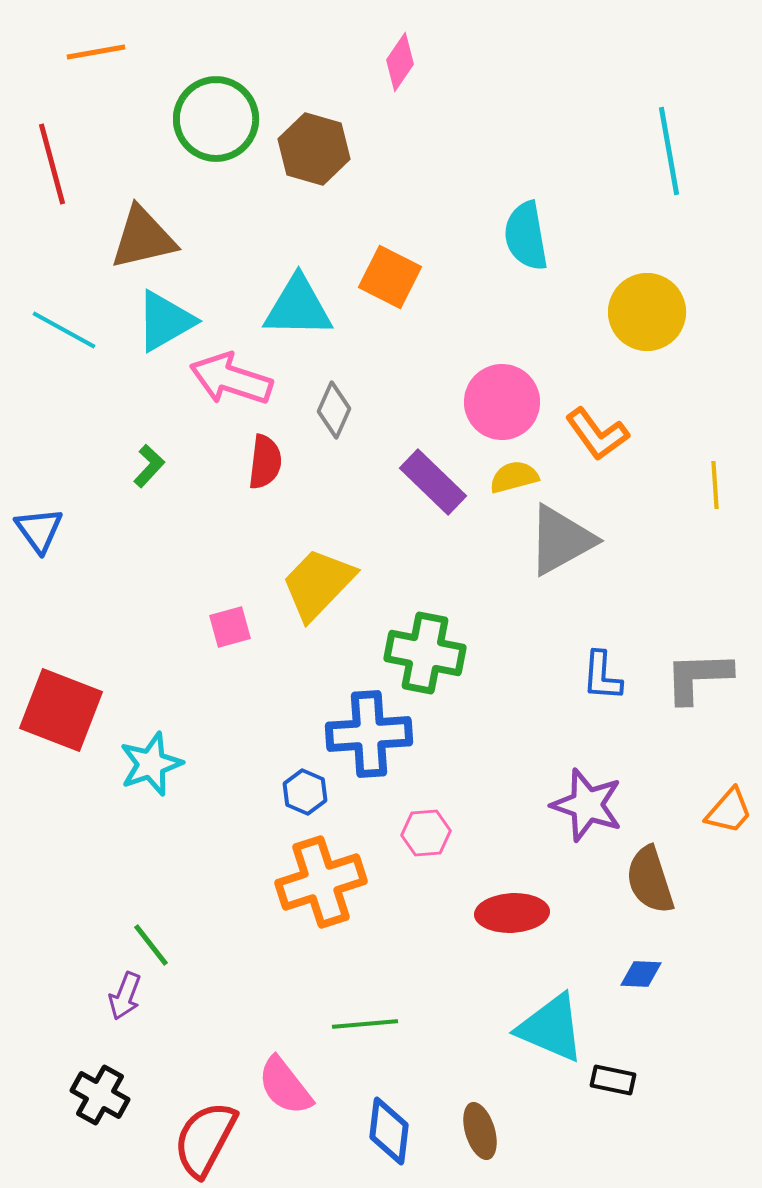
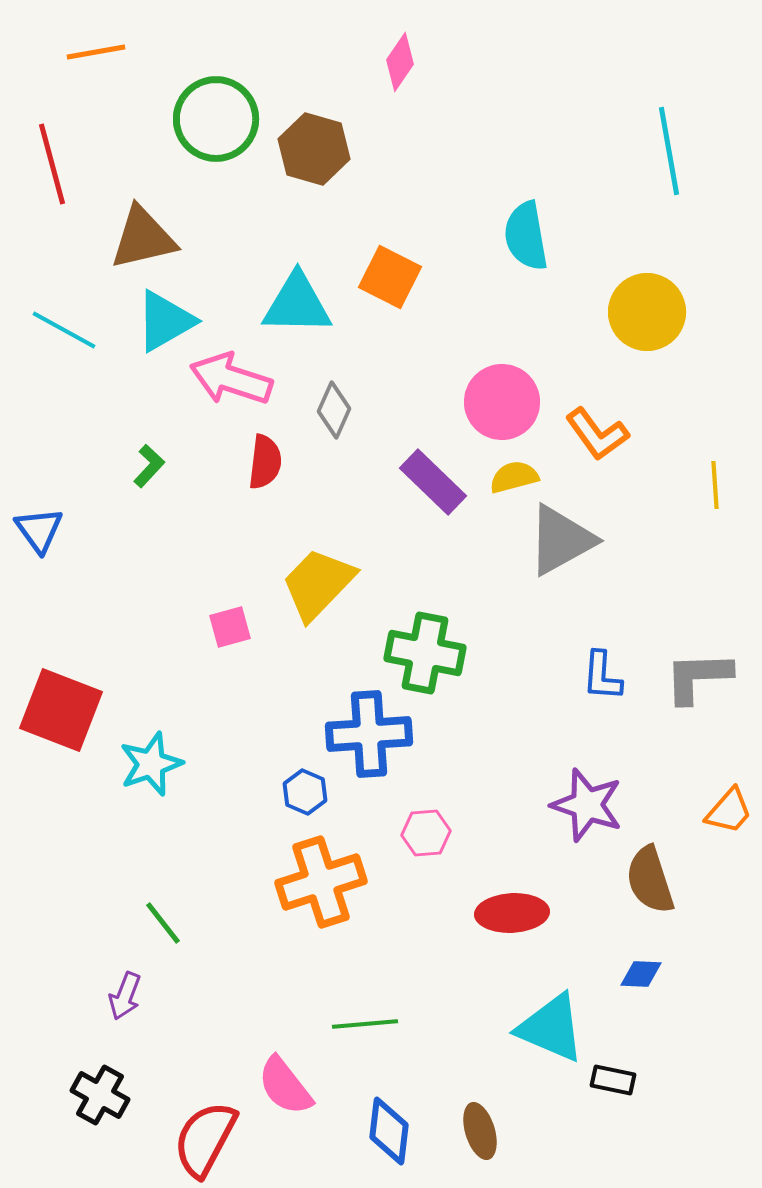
cyan triangle at (298, 307): moved 1 px left, 3 px up
green line at (151, 945): moved 12 px right, 22 px up
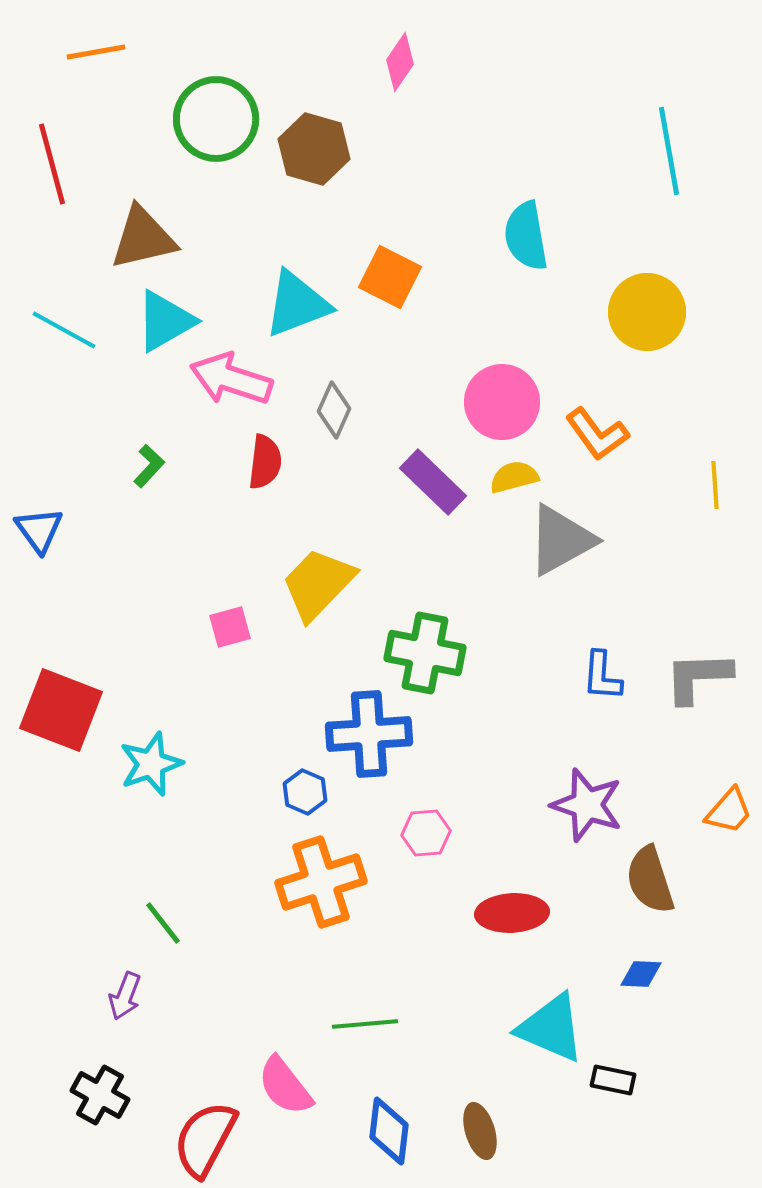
cyan triangle at (297, 304): rotated 22 degrees counterclockwise
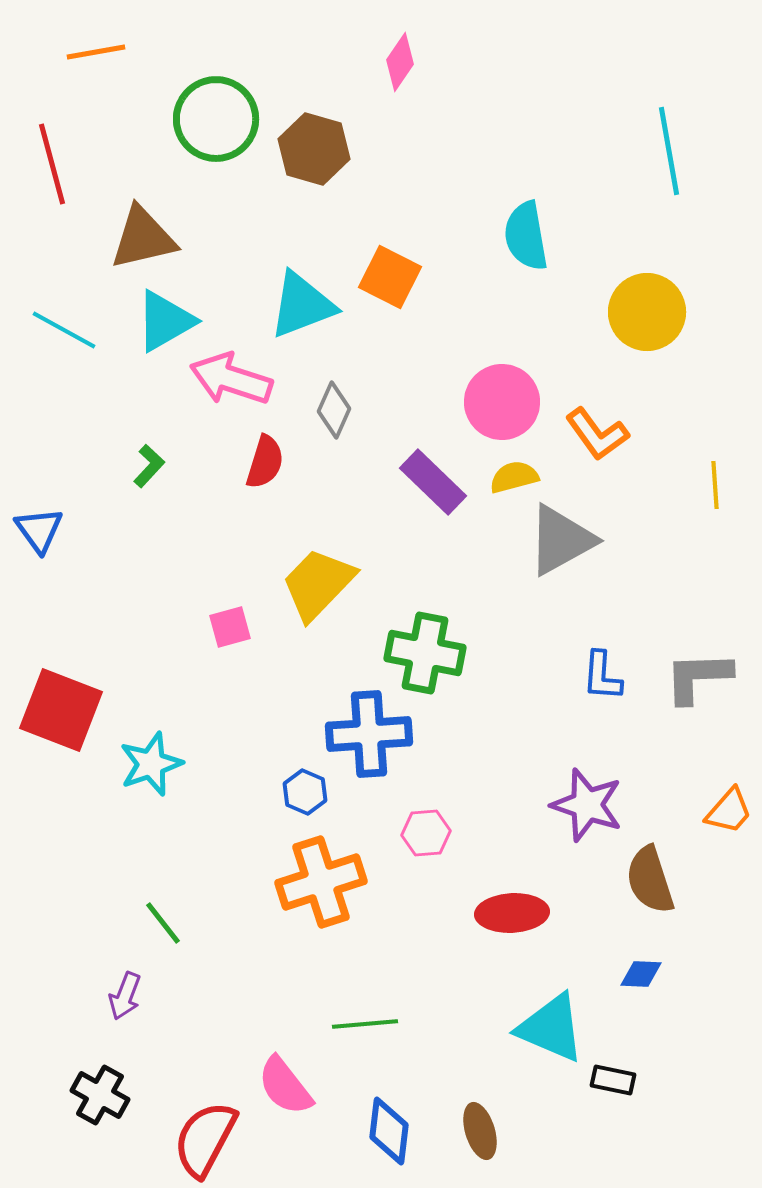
cyan triangle at (297, 304): moved 5 px right, 1 px down
red semicircle at (265, 462): rotated 10 degrees clockwise
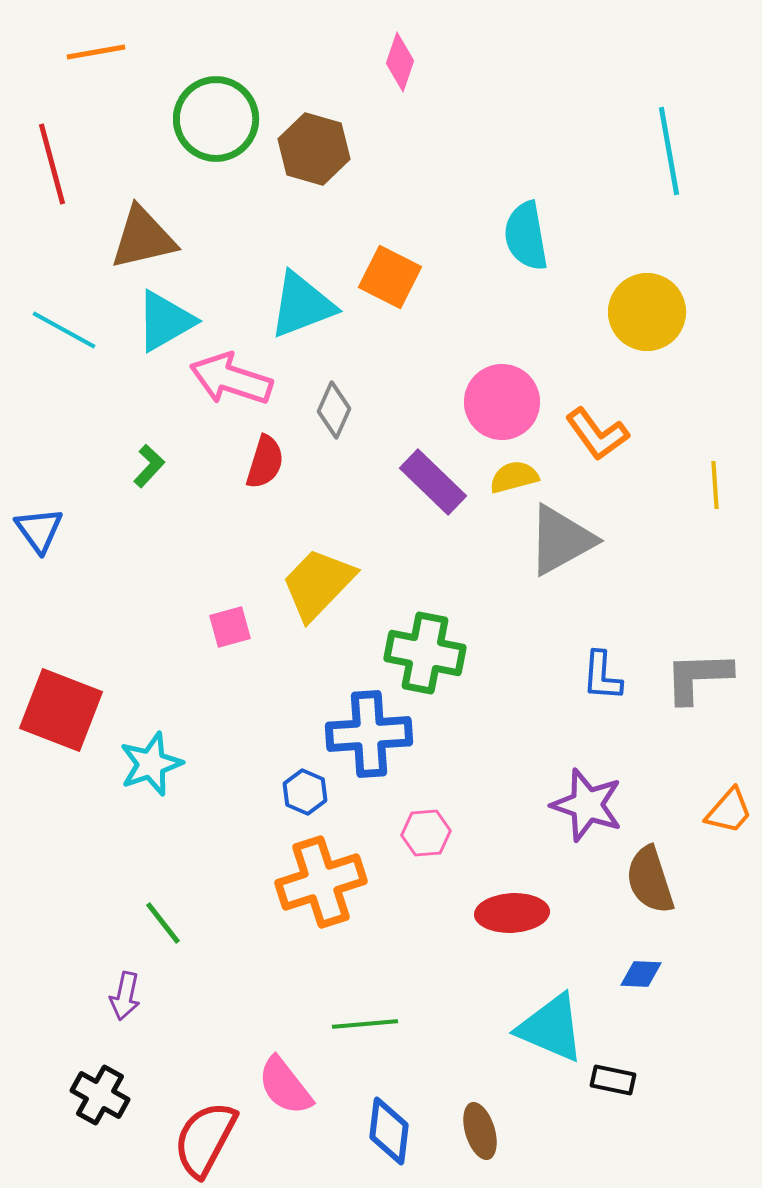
pink diamond at (400, 62): rotated 16 degrees counterclockwise
purple arrow at (125, 996): rotated 9 degrees counterclockwise
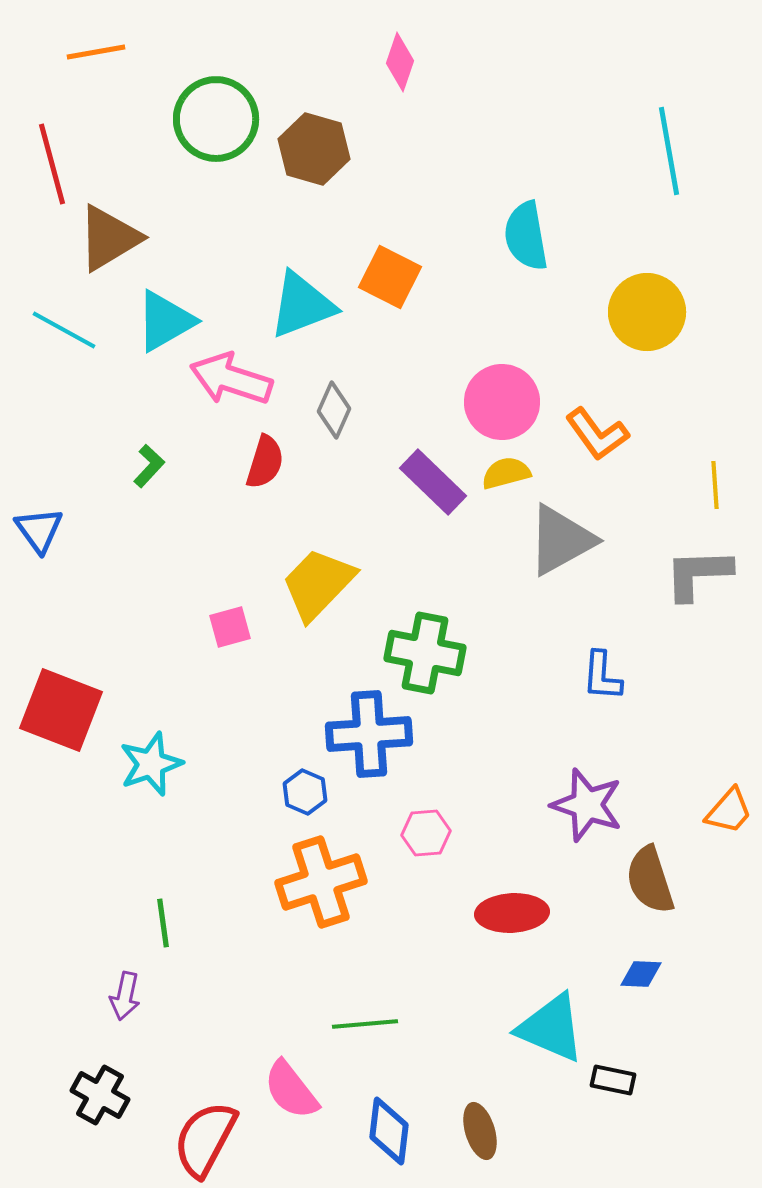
brown triangle at (143, 238): moved 34 px left; rotated 18 degrees counterclockwise
yellow semicircle at (514, 477): moved 8 px left, 4 px up
gray L-shape at (698, 677): moved 103 px up
green line at (163, 923): rotated 30 degrees clockwise
pink semicircle at (285, 1086): moved 6 px right, 4 px down
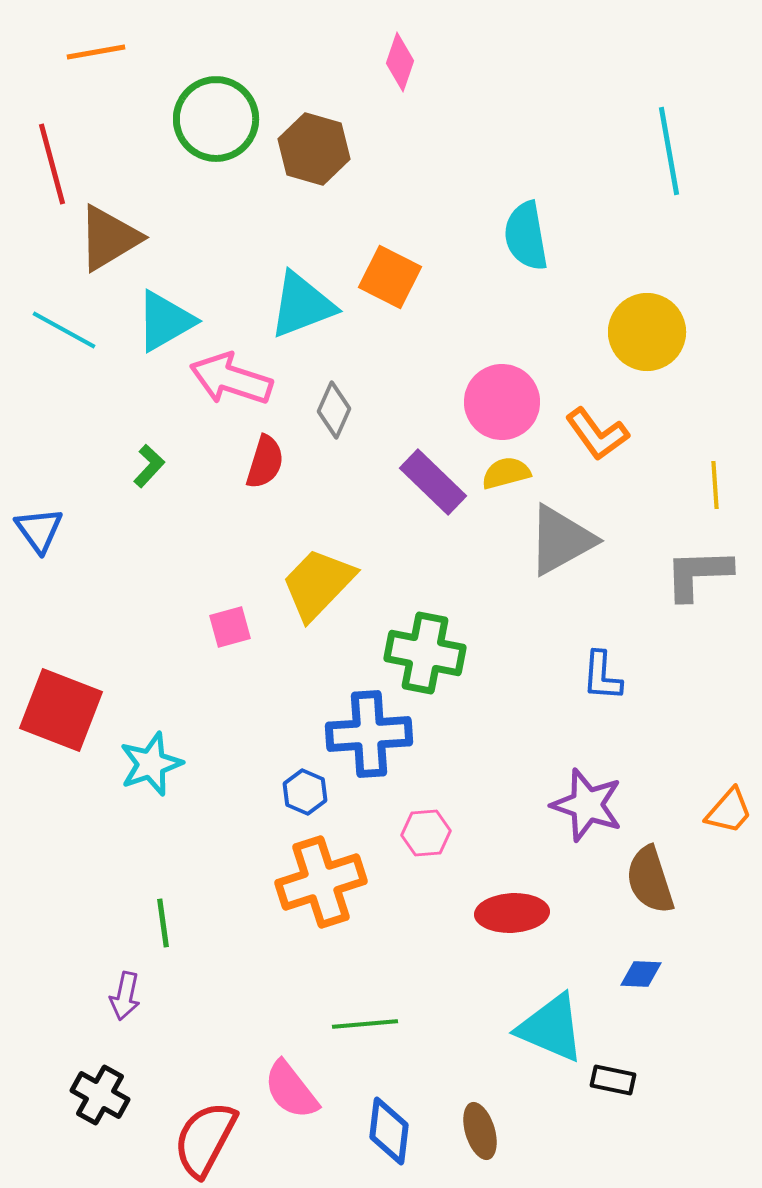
yellow circle at (647, 312): moved 20 px down
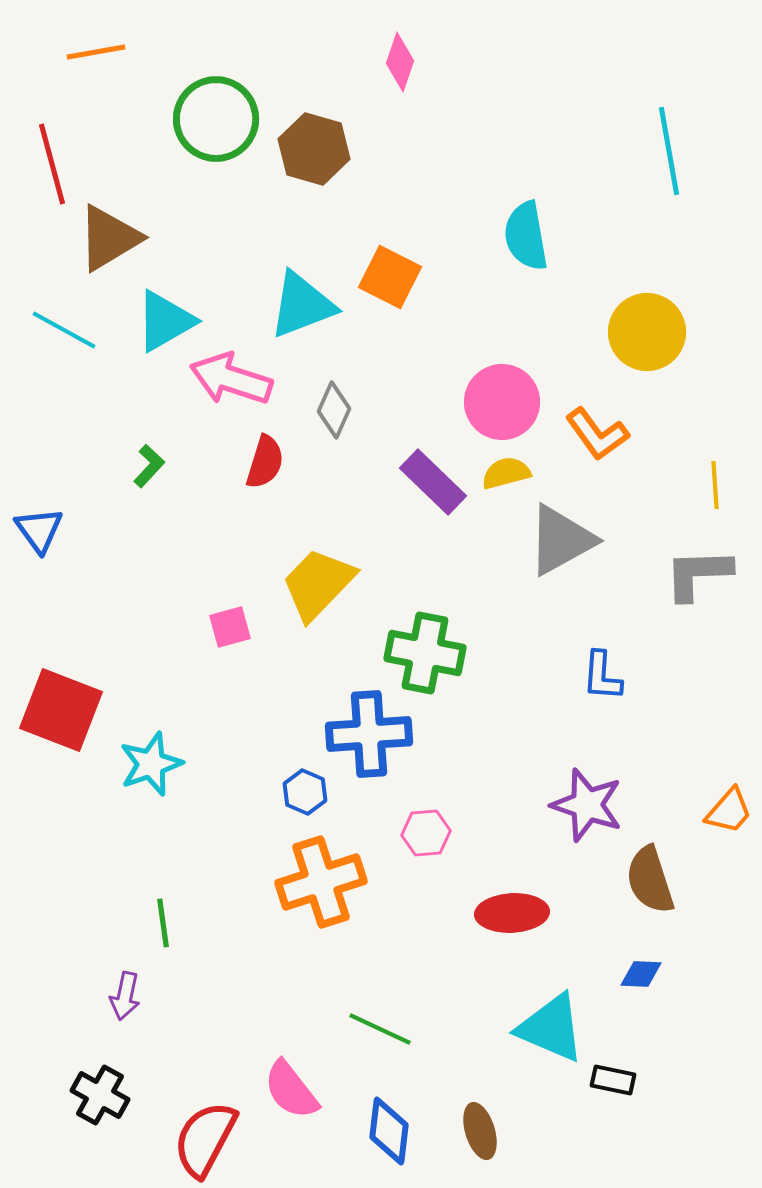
green line at (365, 1024): moved 15 px right, 5 px down; rotated 30 degrees clockwise
